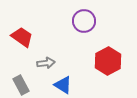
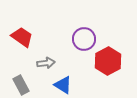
purple circle: moved 18 px down
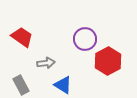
purple circle: moved 1 px right
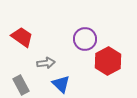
blue triangle: moved 2 px left, 1 px up; rotated 12 degrees clockwise
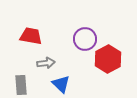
red trapezoid: moved 9 px right, 1 px up; rotated 25 degrees counterclockwise
red hexagon: moved 2 px up
gray rectangle: rotated 24 degrees clockwise
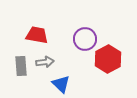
red trapezoid: moved 6 px right, 1 px up
gray arrow: moved 1 px left, 1 px up
gray rectangle: moved 19 px up
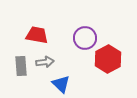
purple circle: moved 1 px up
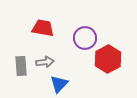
red trapezoid: moved 6 px right, 7 px up
blue triangle: moved 2 px left; rotated 30 degrees clockwise
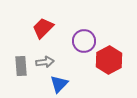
red trapezoid: rotated 55 degrees counterclockwise
purple circle: moved 1 px left, 3 px down
red hexagon: moved 1 px right, 1 px down
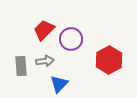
red trapezoid: moved 1 px right, 2 px down
purple circle: moved 13 px left, 2 px up
gray arrow: moved 1 px up
